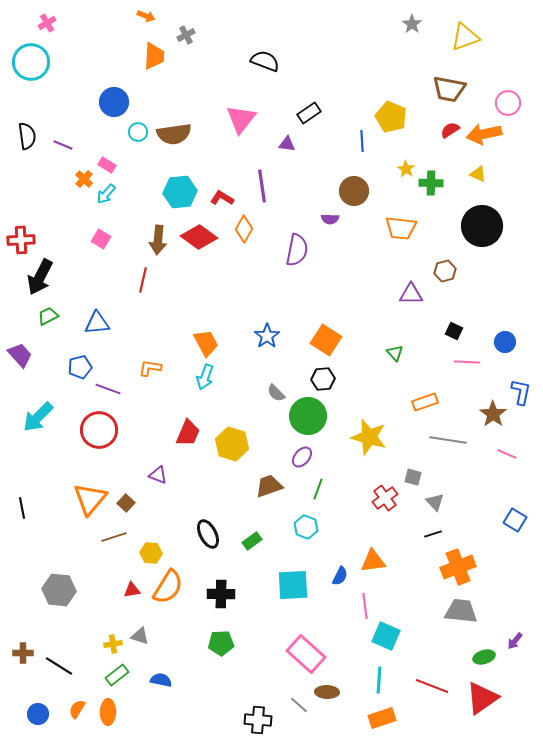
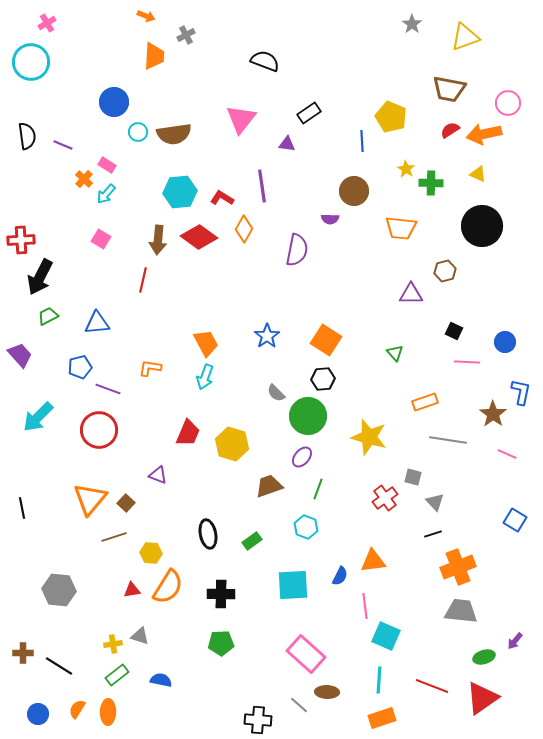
black ellipse at (208, 534): rotated 16 degrees clockwise
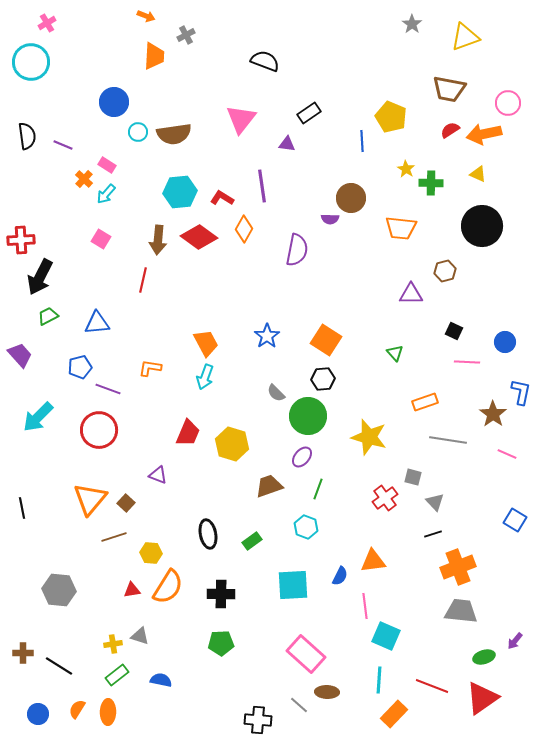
brown circle at (354, 191): moved 3 px left, 7 px down
orange rectangle at (382, 718): moved 12 px right, 4 px up; rotated 28 degrees counterclockwise
